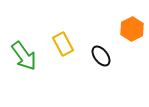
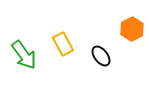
green arrow: moved 1 px up
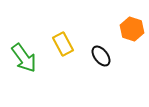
orange hexagon: rotated 15 degrees counterclockwise
green arrow: moved 3 px down
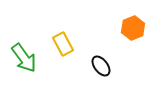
orange hexagon: moved 1 px right, 1 px up; rotated 20 degrees clockwise
black ellipse: moved 10 px down
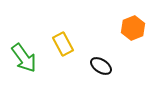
black ellipse: rotated 20 degrees counterclockwise
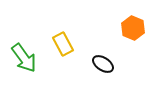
orange hexagon: rotated 15 degrees counterclockwise
black ellipse: moved 2 px right, 2 px up
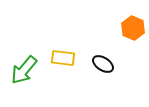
yellow rectangle: moved 14 px down; rotated 55 degrees counterclockwise
green arrow: moved 12 px down; rotated 76 degrees clockwise
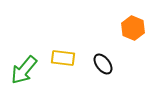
black ellipse: rotated 20 degrees clockwise
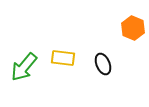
black ellipse: rotated 15 degrees clockwise
green arrow: moved 3 px up
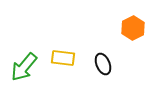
orange hexagon: rotated 10 degrees clockwise
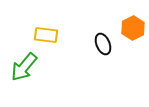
yellow rectangle: moved 17 px left, 23 px up
black ellipse: moved 20 px up
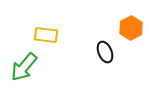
orange hexagon: moved 2 px left
black ellipse: moved 2 px right, 8 px down
